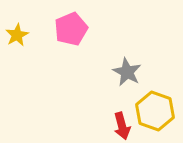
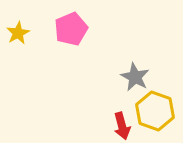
yellow star: moved 1 px right, 2 px up
gray star: moved 8 px right, 5 px down
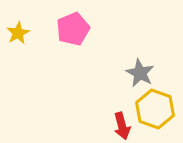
pink pentagon: moved 2 px right
gray star: moved 5 px right, 4 px up
yellow hexagon: moved 2 px up
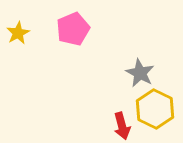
yellow hexagon: rotated 6 degrees clockwise
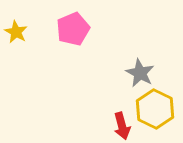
yellow star: moved 2 px left, 1 px up; rotated 15 degrees counterclockwise
